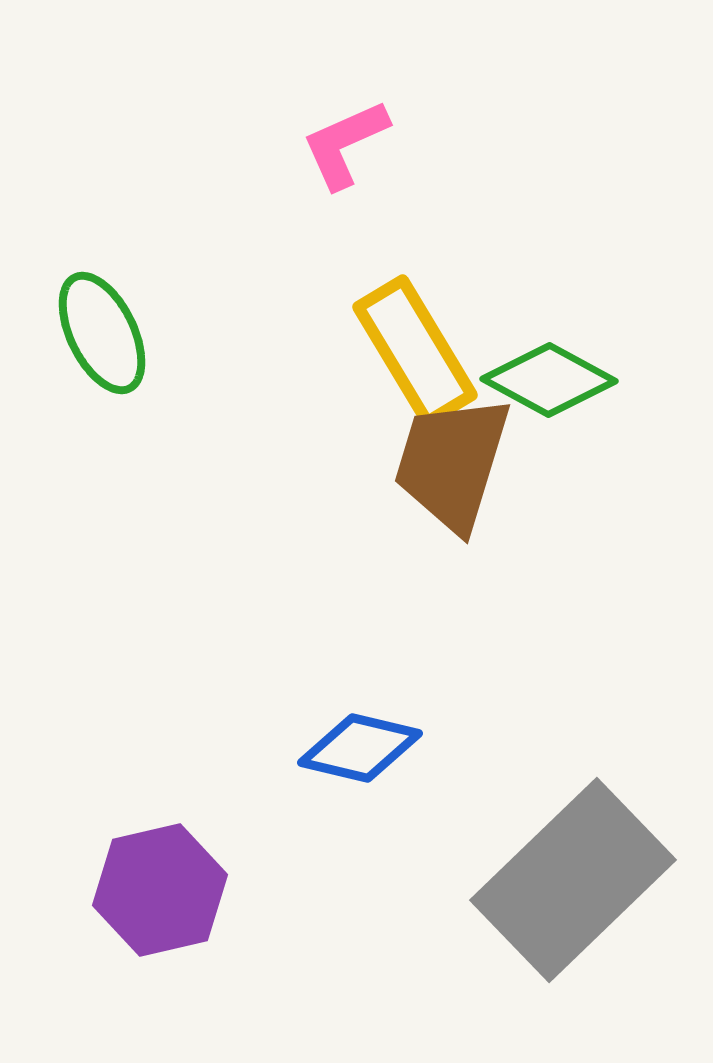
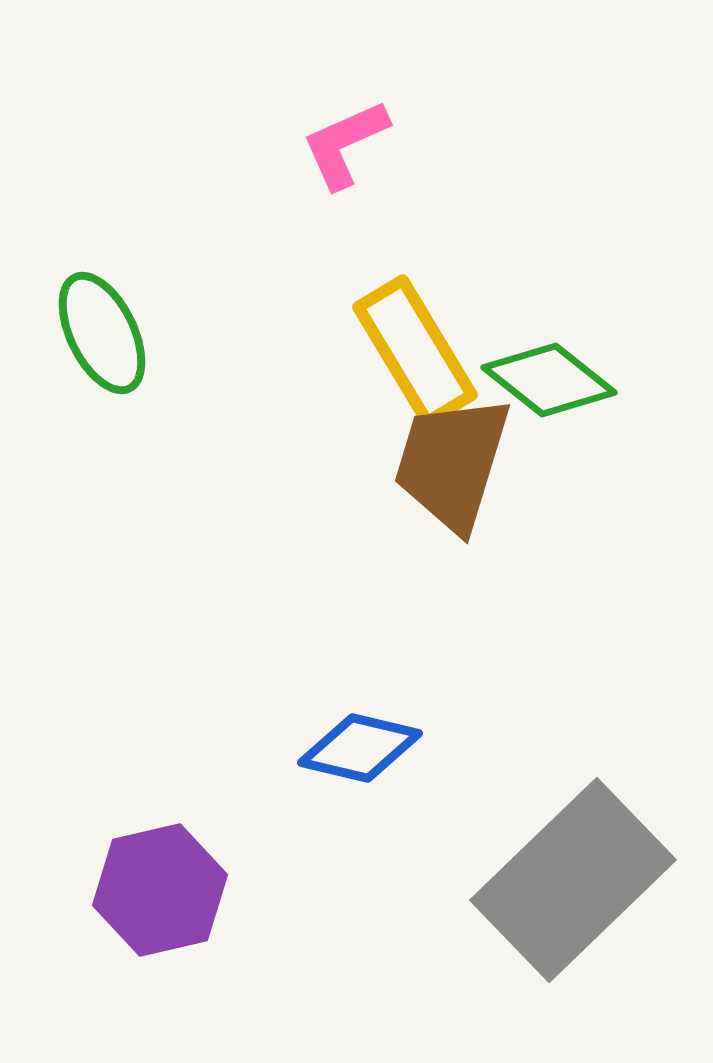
green diamond: rotated 10 degrees clockwise
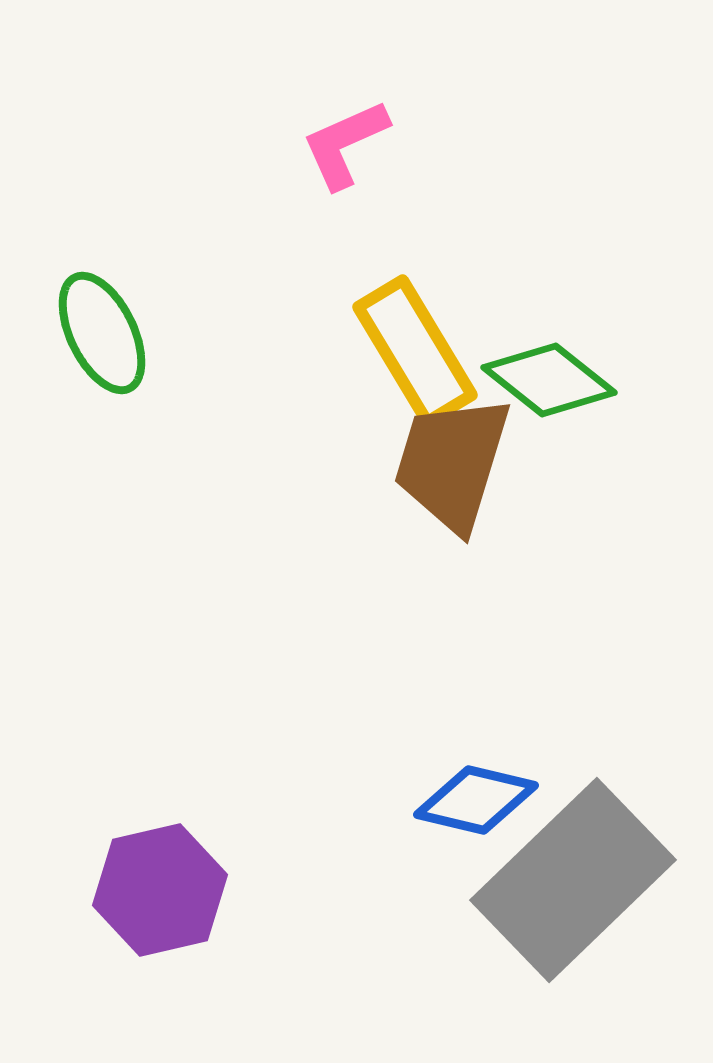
blue diamond: moved 116 px right, 52 px down
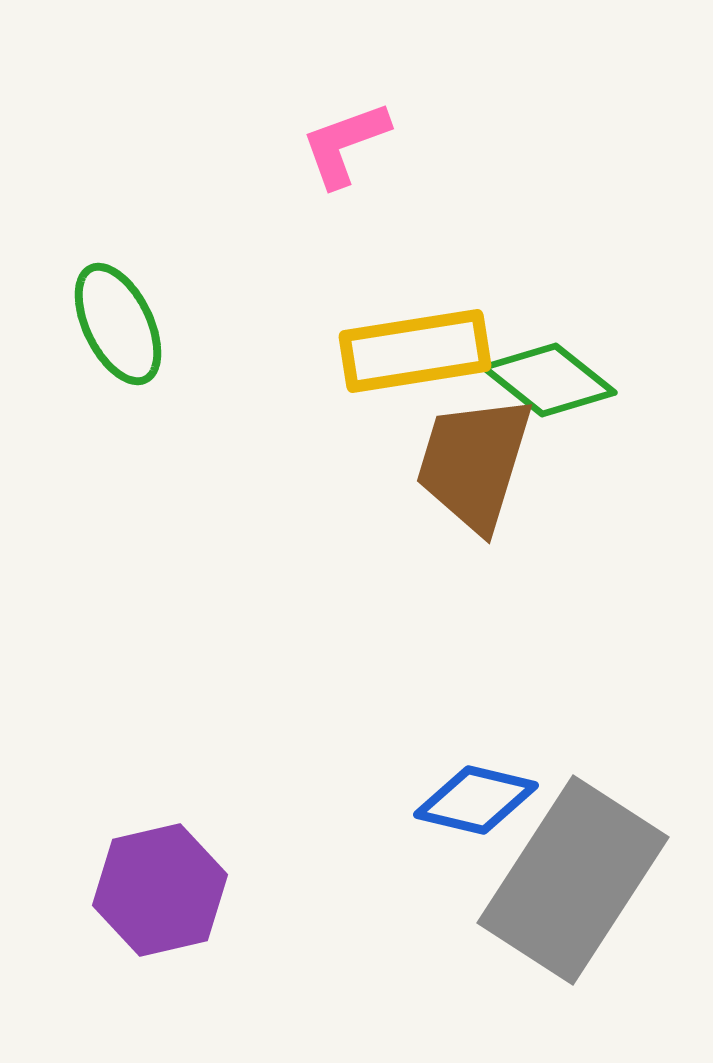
pink L-shape: rotated 4 degrees clockwise
green ellipse: moved 16 px right, 9 px up
yellow rectangle: rotated 68 degrees counterclockwise
brown trapezoid: moved 22 px right
gray rectangle: rotated 13 degrees counterclockwise
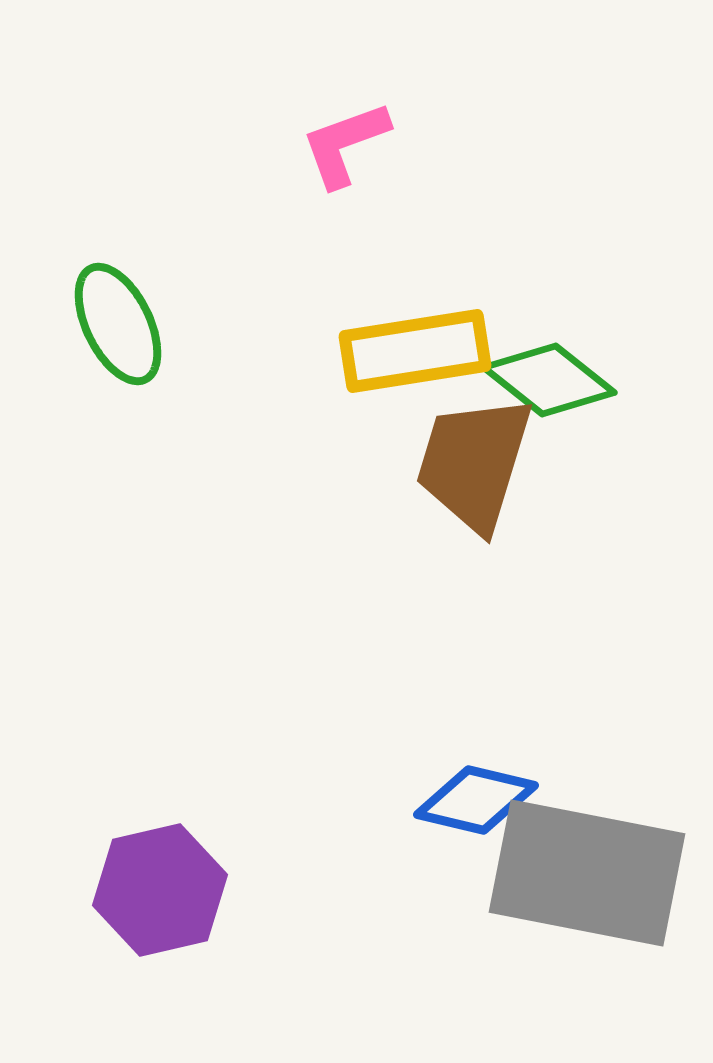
gray rectangle: moved 14 px right, 7 px up; rotated 68 degrees clockwise
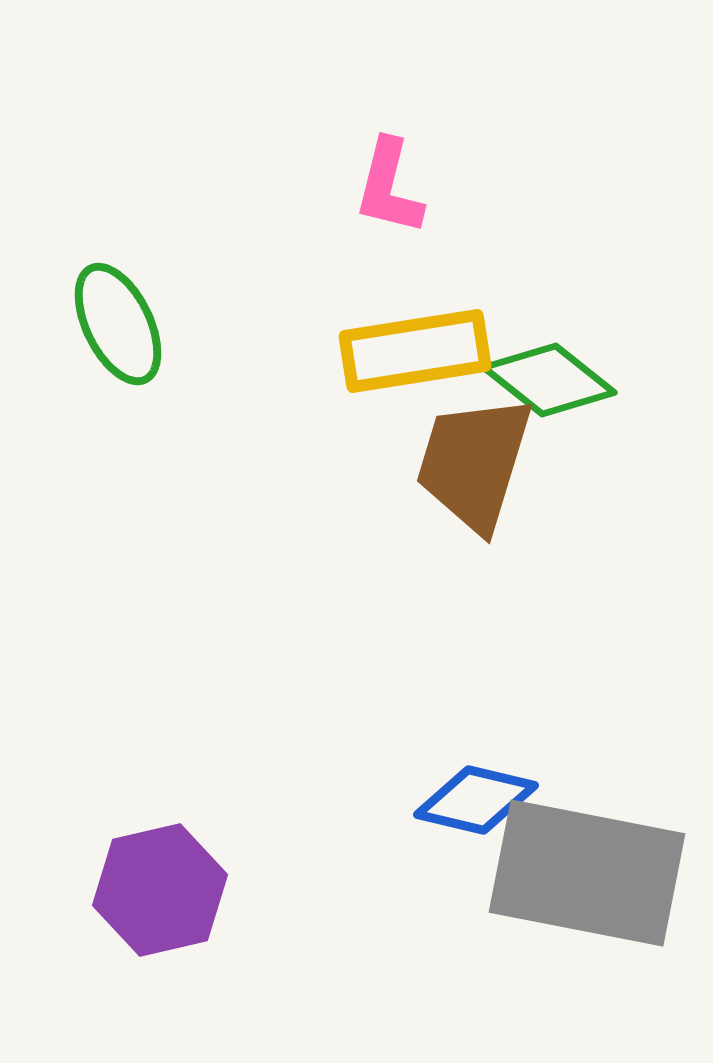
pink L-shape: moved 44 px right, 43 px down; rotated 56 degrees counterclockwise
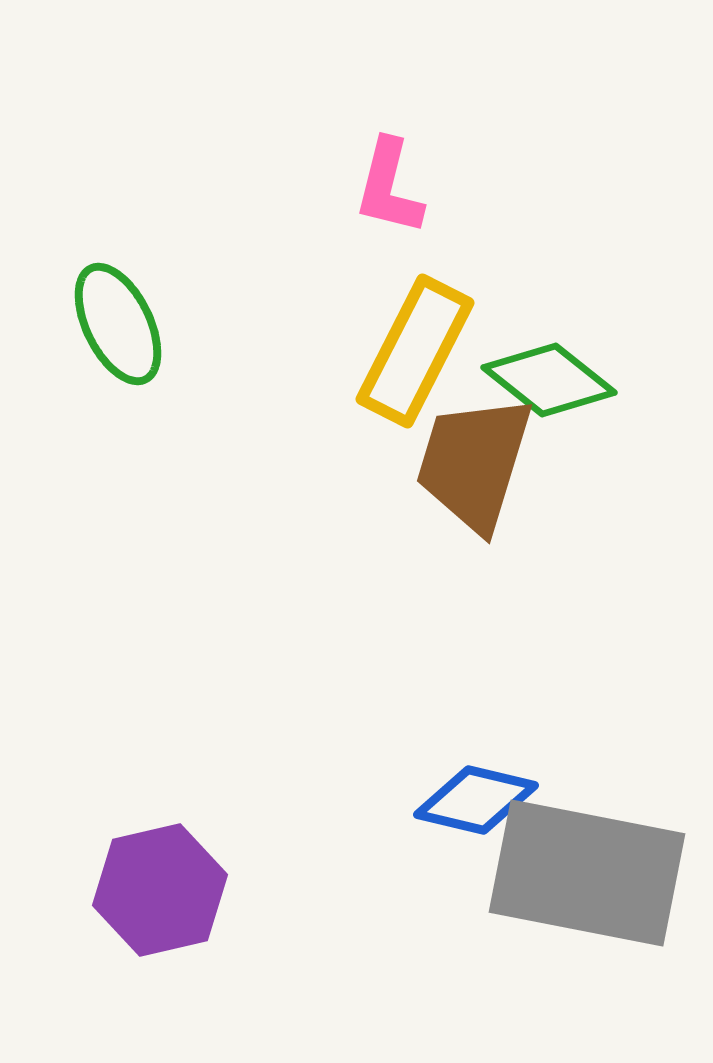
yellow rectangle: rotated 54 degrees counterclockwise
